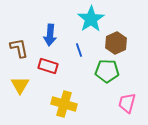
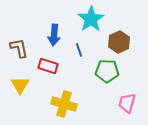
blue arrow: moved 4 px right
brown hexagon: moved 3 px right, 1 px up
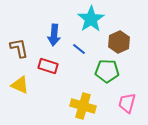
blue line: moved 1 px up; rotated 32 degrees counterclockwise
yellow triangle: rotated 36 degrees counterclockwise
yellow cross: moved 19 px right, 2 px down
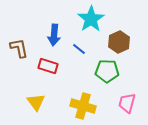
yellow triangle: moved 16 px right, 17 px down; rotated 30 degrees clockwise
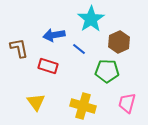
blue arrow: rotated 75 degrees clockwise
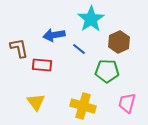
red rectangle: moved 6 px left, 1 px up; rotated 12 degrees counterclockwise
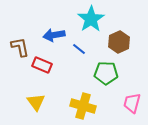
brown L-shape: moved 1 px right, 1 px up
red rectangle: rotated 18 degrees clockwise
green pentagon: moved 1 px left, 2 px down
pink trapezoid: moved 5 px right
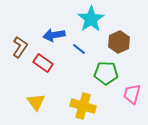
brown L-shape: rotated 45 degrees clockwise
red rectangle: moved 1 px right, 2 px up; rotated 12 degrees clockwise
pink trapezoid: moved 9 px up
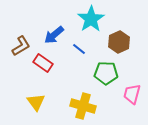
blue arrow: rotated 30 degrees counterclockwise
brown L-shape: moved 1 px right, 1 px up; rotated 25 degrees clockwise
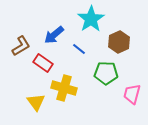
yellow cross: moved 19 px left, 18 px up
